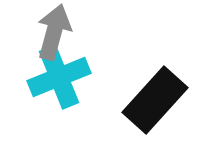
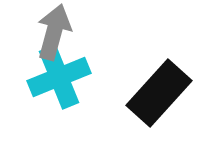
black rectangle: moved 4 px right, 7 px up
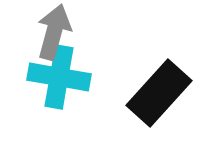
cyan cross: rotated 32 degrees clockwise
